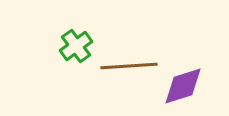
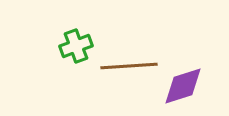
green cross: rotated 16 degrees clockwise
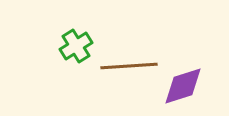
green cross: rotated 12 degrees counterclockwise
